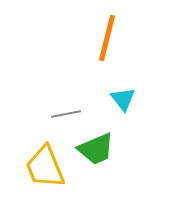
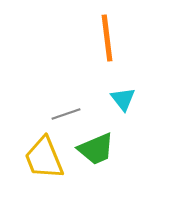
orange line: rotated 21 degrees counterclockwise
gray line: rotated 8 degrees counterclockwise
yellow trapezoid: moved 1 px left, 9 px up
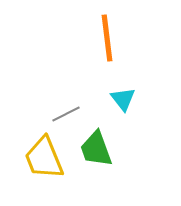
gray line: rotated 8 degrees counterclockwise
green trapezoid: rotated 93 degrees clockwise
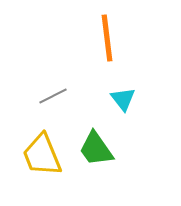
gray line: moved 13 px left, 18 px up
green trapezoid: rotated 15 degrees counterclockwise
yellow trapezoid: moved 2 px left, 3 px up
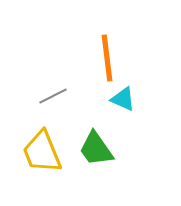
orange line: moved 20 px down
cyan triangle: rotated 28 degrees counterclockwise
yellow trapezoid: moved 3 px up
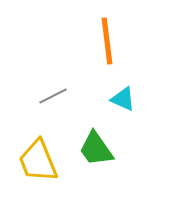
orange line: moved 17 px up
yellow trapezoid: moved 4 px left, 9 px down
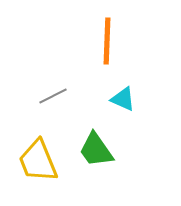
orange line: rotated 9 degrees clockwise
green trapezoid: moved 1 px down
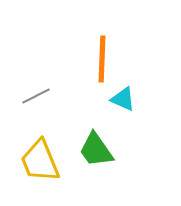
orange line: moved 5 px left, 18 px down
gray line: moved 17 px left
yellow trapezoid: moved 2 px right
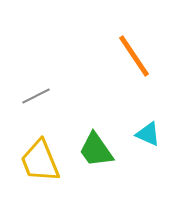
orange line: moved 32 px right, 3 px up; rotated 36 degrees counterclockwise
cyan triangle: moved 25 px right, 35 px down
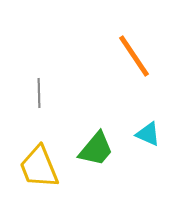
gray line: moved 3 px right, 3 px up; rotated 64 degrees counterclockwise
green trapezoid: moved 1 px up; rotated 105 degrees counterclockwise
yellow trapezoid: moved 1 px left, 6 px down
